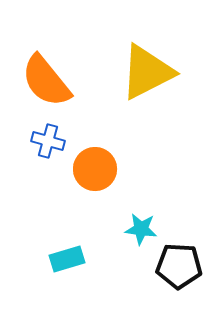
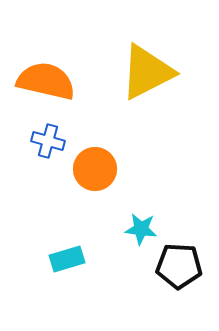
orange semicircle: rotated 142 degrees clockwise
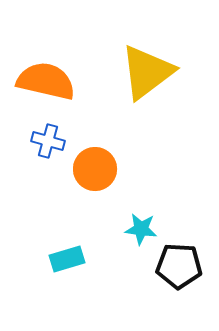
yellow triangle: rotated 10 degrees counterclockwise
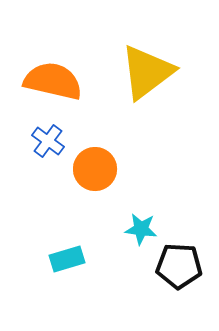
orange semicircle: moved 7 px right
blue cross: rotated 20 degrees clockwise
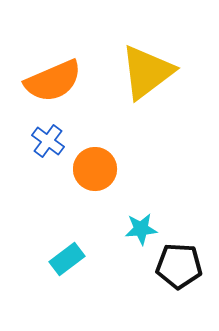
orange semicircle: rotated 144 degrees clockwise
cyan star: rotated 12 degrees counterclockwise
cyan rectangle: rotated 20 degrees counterclockwise
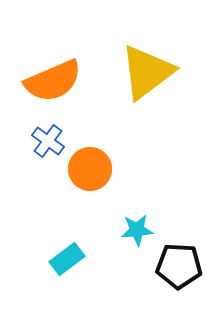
orange circle: moved 5 px left
cyan star: moved 4 px left, 1 px down
